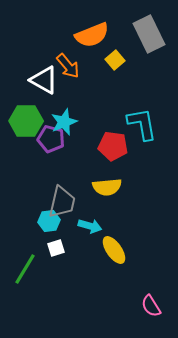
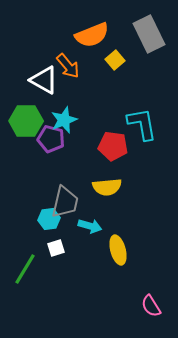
cyan star: moved 2 px up
gray trapezoid: moved 3 px right
cyan hexagon: moved 2 px up
yellow ellipse: moved 4 px right; rotated 20 degrees clockwise
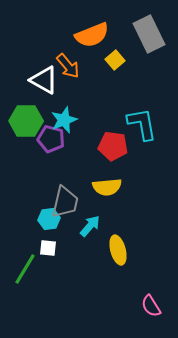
cyan arrow: rotated 65 degrees counterclockwise
white square: moved 8 px left; rotated 24 degrees clockwise
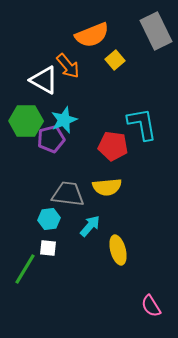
gray rectangle: moved 7 px right, 3 px up
purple pentagon: rotated 28 degrees counterclockwise
gray trapezoid: moved 3 px right, 8 px up; rotated 96 degrees counterclockwise
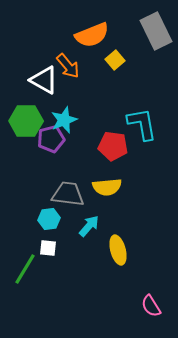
cyan arrow: moved 1 px left
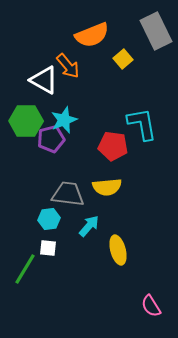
yellow square: moved 8 px right, 1 px up
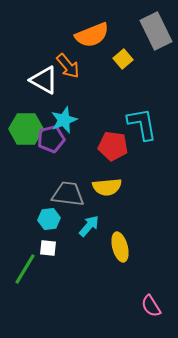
green hexagon: moved 8 px down
yellow ellipse: moved 2 px right, 3 px up
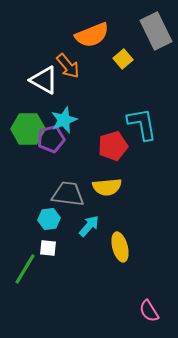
green hexagon: moved 2 px right
red pentagon: rotated 24 degrees counterclockwise
pink semicircle: moved 2 px left, 5 px down
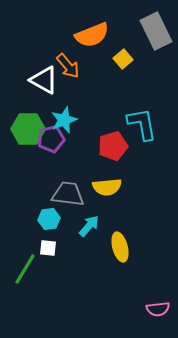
pink semicircle: moved 9 px right, 2 px up; rotated 65 degrees counterclockwise
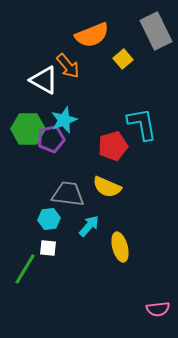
yellow semicircle: rotated 28 degrees clockwise
